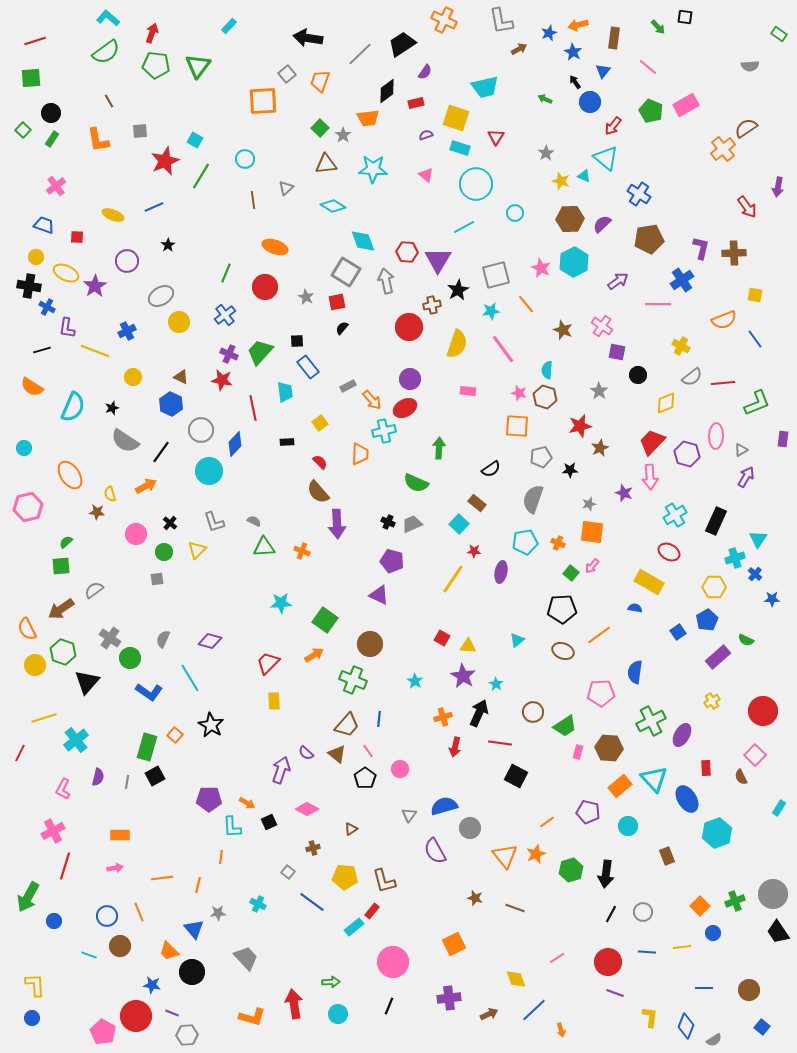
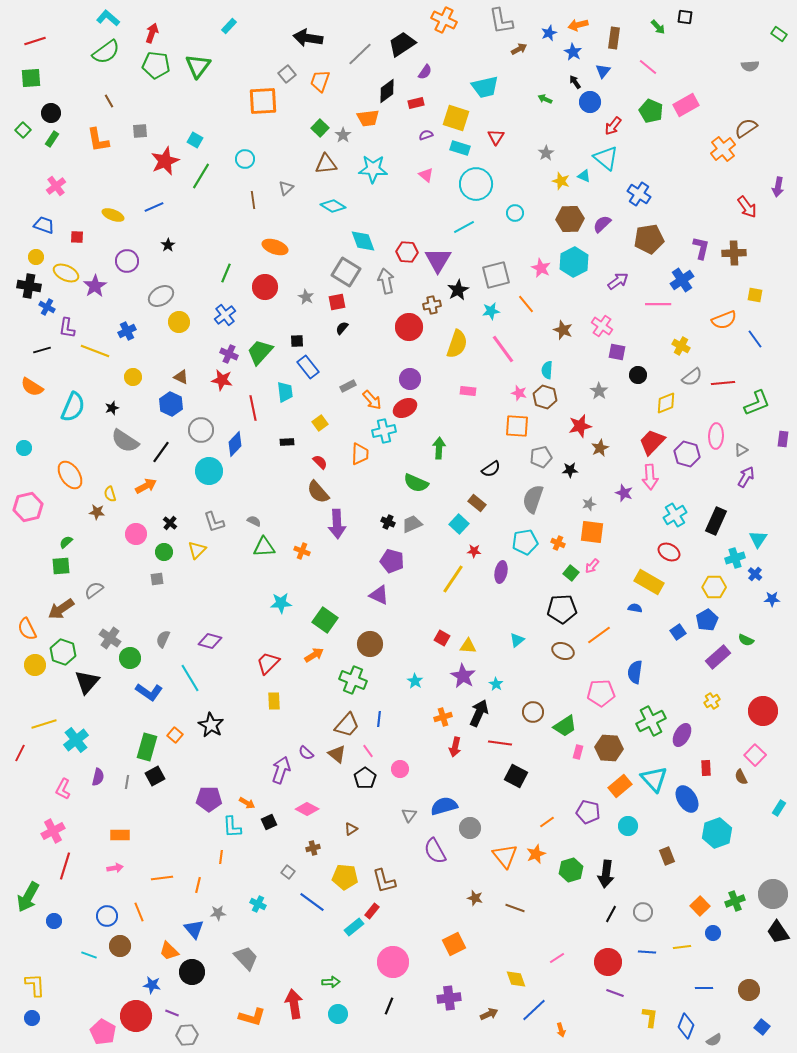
yellow line at (44, 718): moved 6 px down
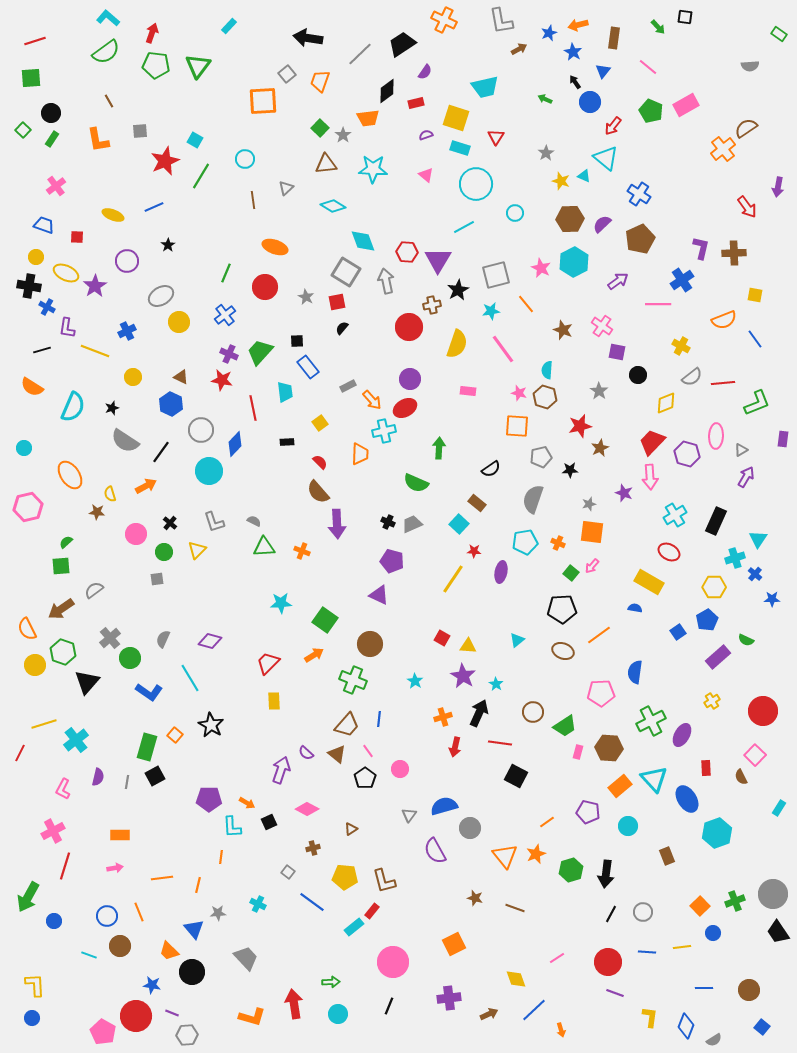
brown pentagon at (649, 239): moved 9 px left; rotated 16 degrees counterclockwise
gray cross at (110, 638): rotated 15 degrees clockwise
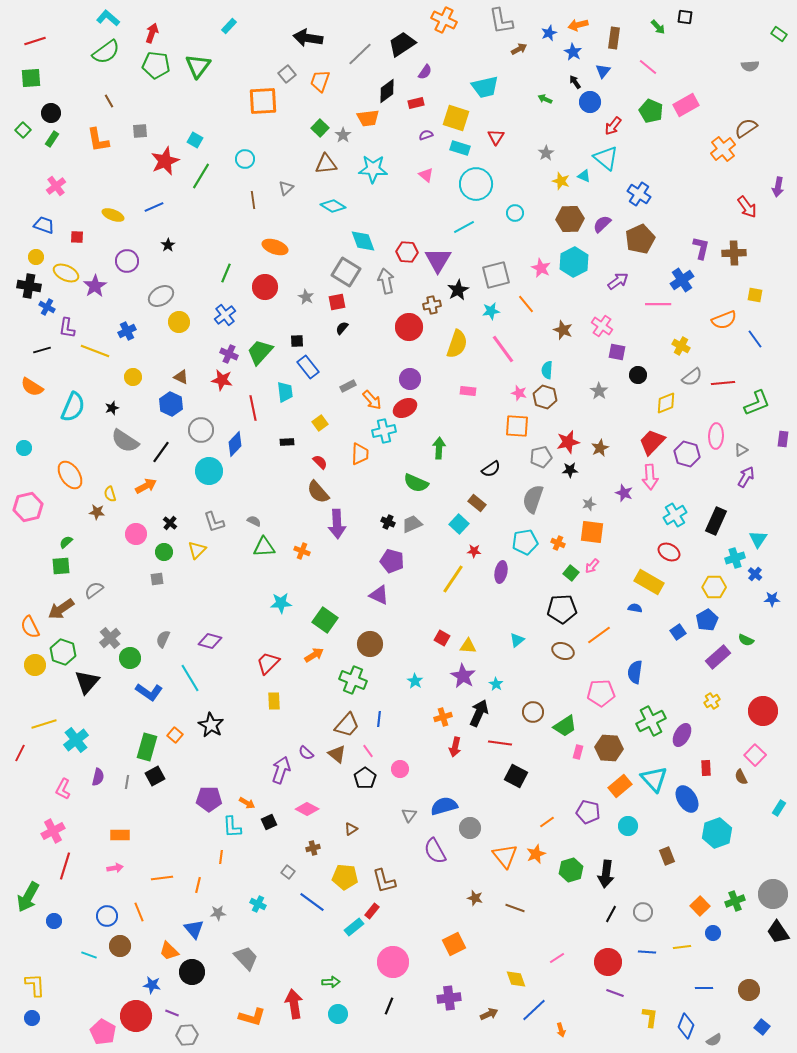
red star at (580, 426): moved 12 px left, 16 px down
orange semicircle at (27, 629): moved 3 px right, 2 px up
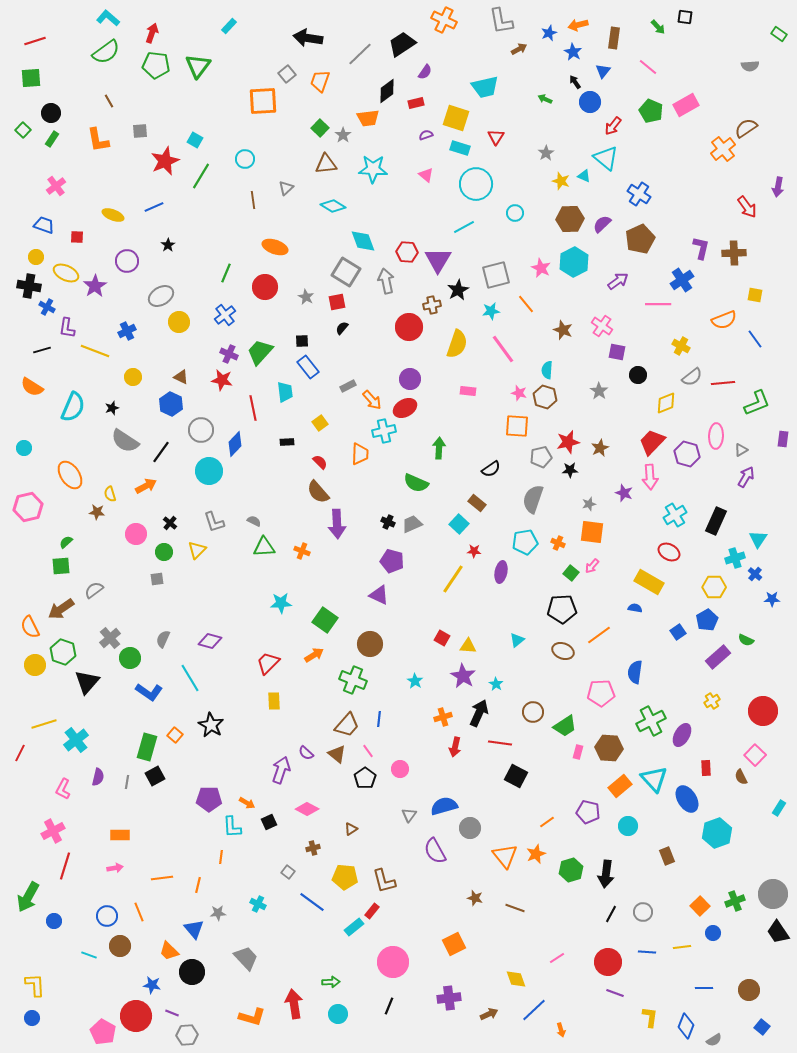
black square at (297, 341): moved 5 px right
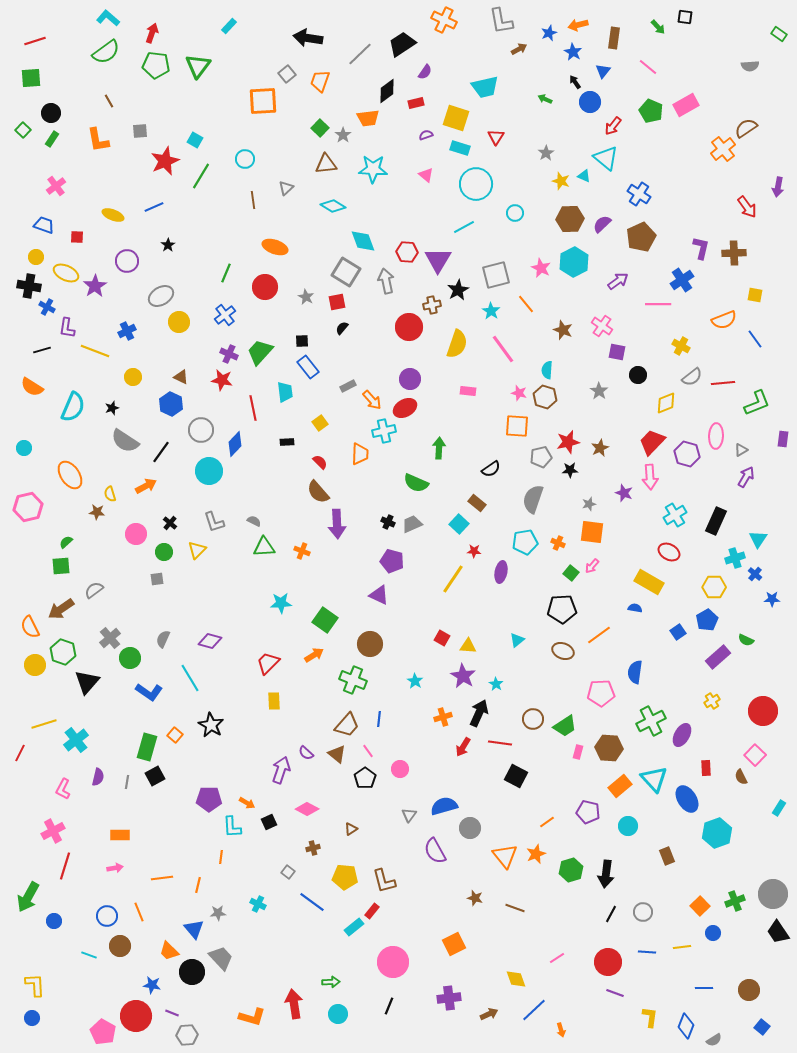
brown pentagon at (640, 239): moved 1 px right, 2 px up
cyan star at (491, 311): rotated 30 degrees counterclockwise
brown circle at (533, 712): moved 7 px down
red arrow at (455, 747): moved 8 px right; rotated 18 degrees clockwise
gray trapezoid at (246, 958): moved 25 px left
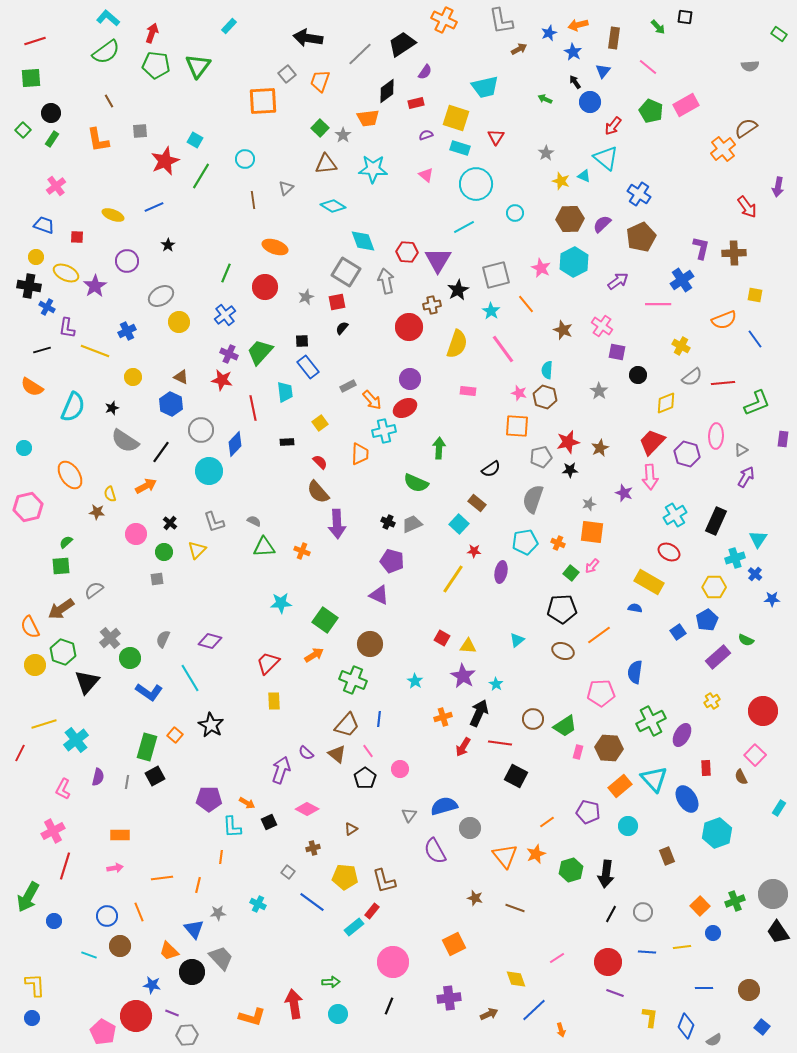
gray star at (306, 297): rotated 21 degrees clockwise
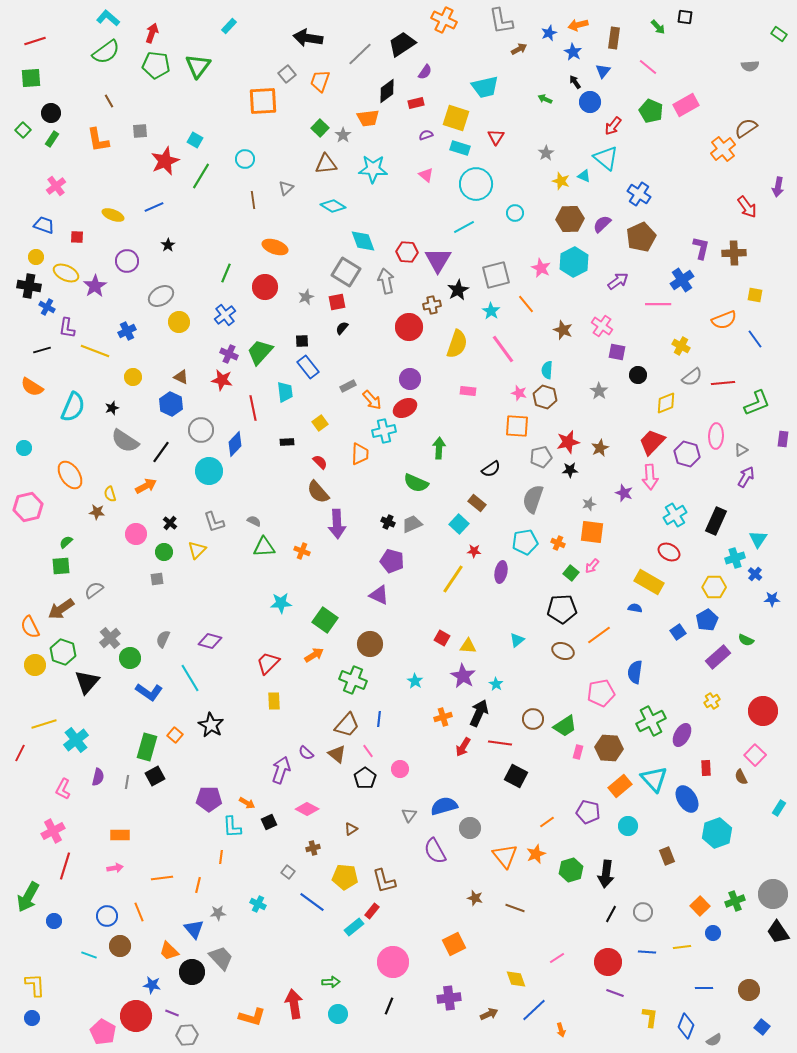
pink pentagon at (601, 693): rotated 8 degrees counterclockwise
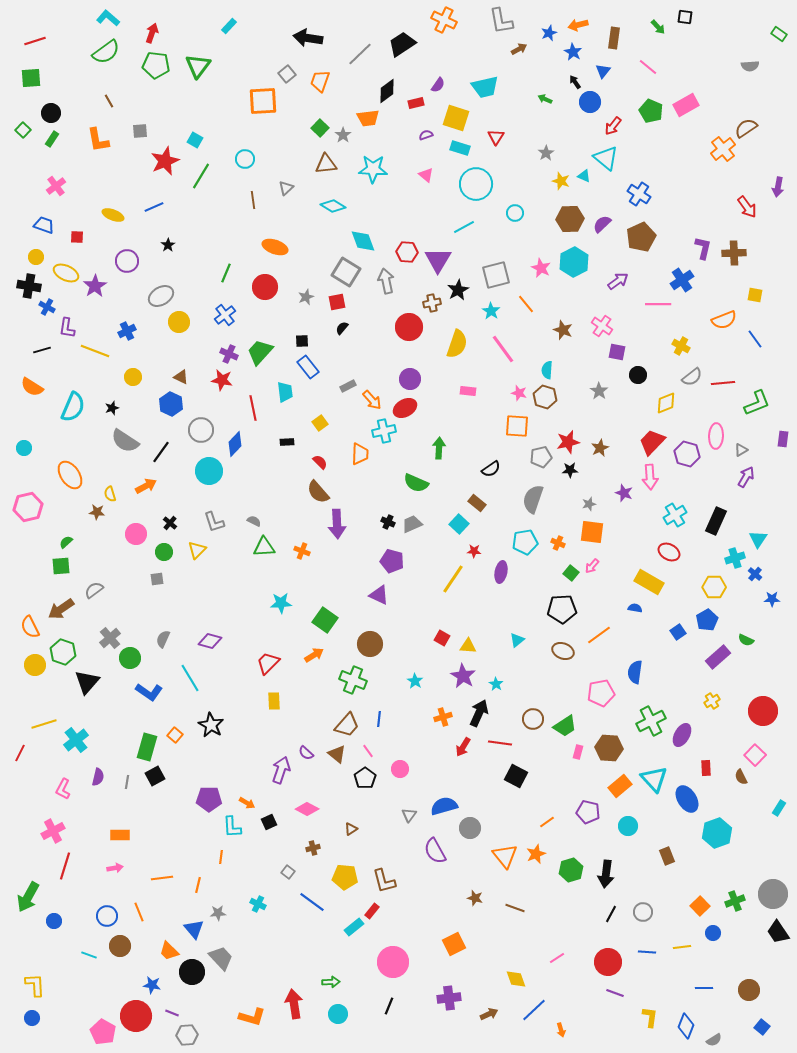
purple semicircle at (425, 72): moved 13 px right, 13 px down
purple L-shape at (701, 248): moved 2 px right
brown cross at (432, 305): moved 2 px up
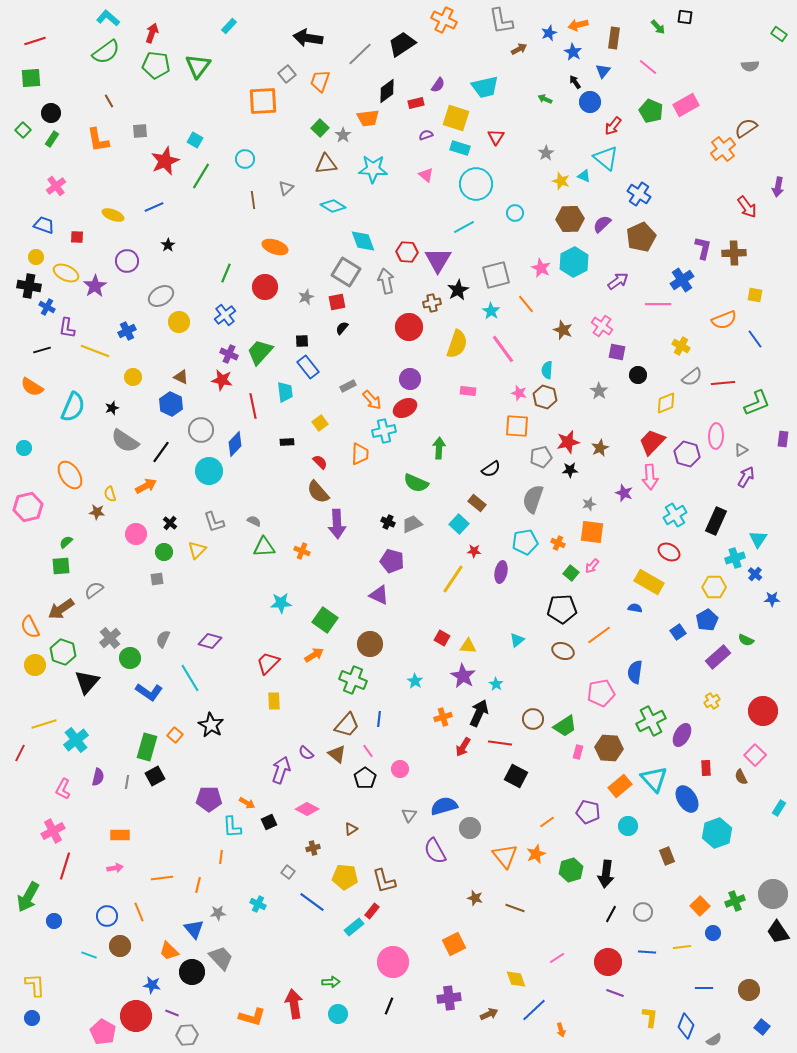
red line at (253, 408): moved 2 px up
